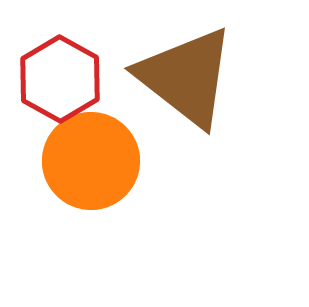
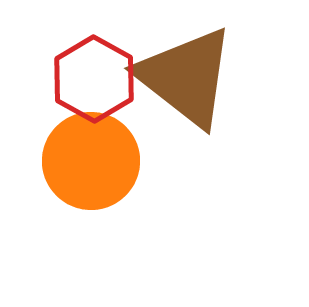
red hexagon: moved 34 px right
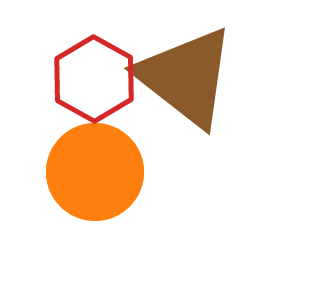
orange circle: moved 4 px right, 11 px down
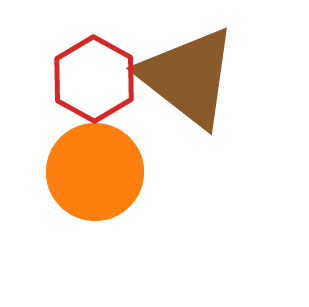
brown triangle: moved 2 px right
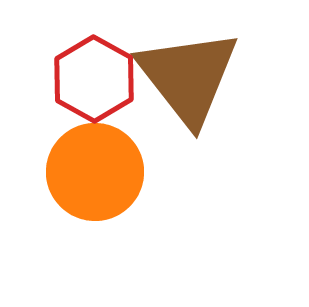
brown triangle: rotated 14 degrees clockwise
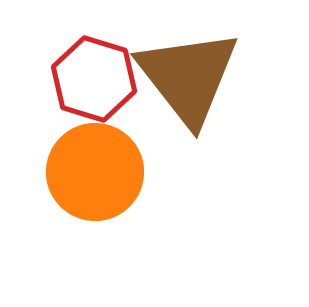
red hexagon: rotated 12 degrees counterclockwise
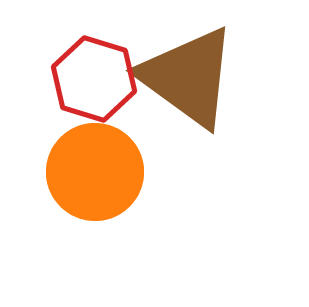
brown triangle: rotated 16 degrees counterclockwise
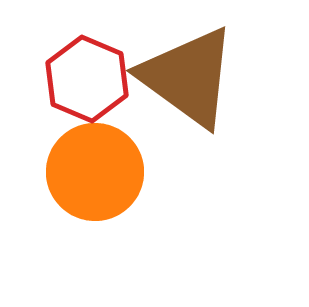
red hexagon: moved 7 px left; rotated 6 degrees clockwise
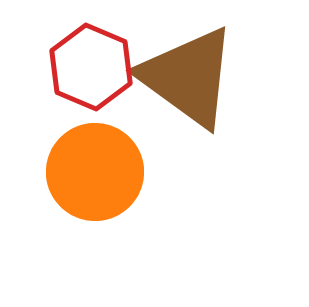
red hexagon: moved 4 px right, 12 px up
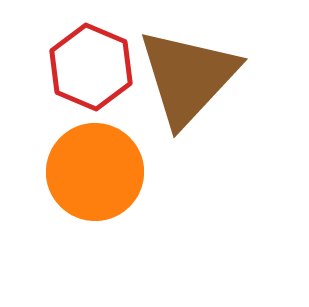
brown triangle: rotated 37 degrees clockwise
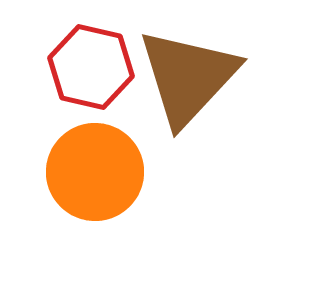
red hexagon: rotated 10 degrees counterclockwise
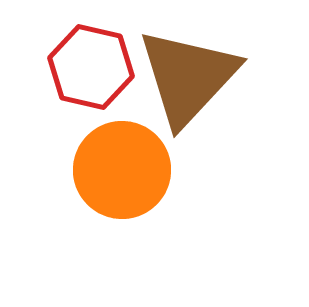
orange circle: moved 27 px right, 2 px up
